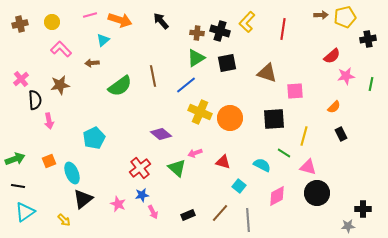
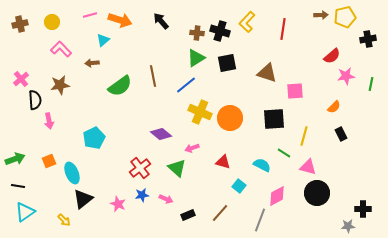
pink arrow at (195, 153): moved 3 px left, 5 px up
pink arrow at (153, 212): moved 13 px right, 13 px up; rotated 40 degrees counterclockwise
gray line at (248, 220): moved 12 px right; rotated 25 degrees clockwise
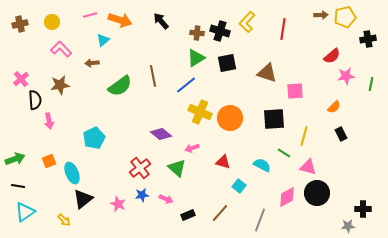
pink diamond at (277, 196): moved 10 px right, 1 px down
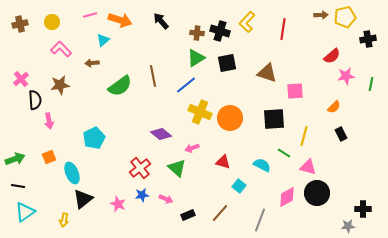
orange square at (49, 161): moved 4 px up
yellow arrow at (64, 220): rotated 56 degrees clockwise
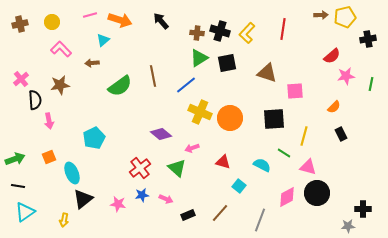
yellow L-shape at (247, 22): moved 11 px down
green triangle at (196, 58): moved 3 px right
pink star at (118, 204): rotated 14 degrees counterclockwise
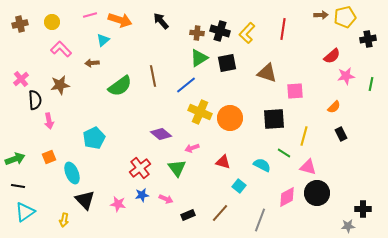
green triangle at (177, 168): rotated 12 degrees clockwise
black triangle at (83, 199): moved 2 px right, 1 px down; rotated 35 degrees counterclockwise
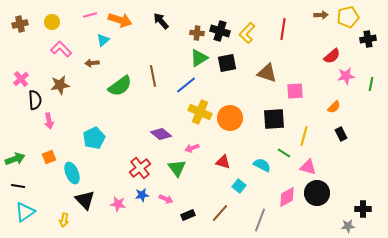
yellow pentagon at (345, 17): moved 3 px right
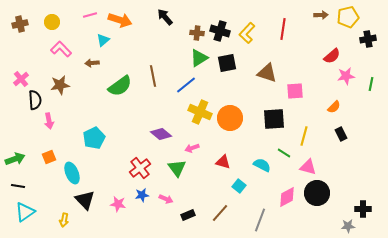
black arrow at (161, 21): moved 4 px right, 4 px up
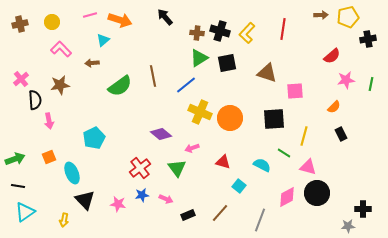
pink star at (346, 76): moved 4 px down
